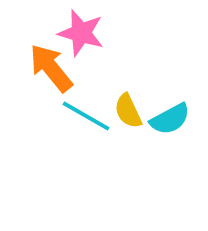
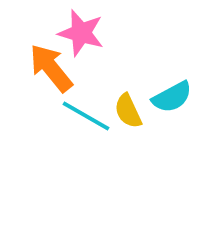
cyan semicircle: moved 2 px right, 22 px up
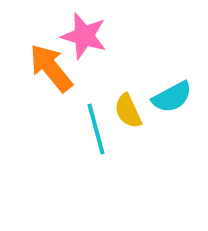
pink star: moved 3 px right, 3 px down
cyan line: moved 10 px right, 13 px down; rotated 45 degrees clockwise
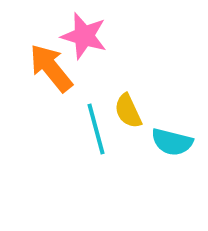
cyan semicircle: moved 45 px down; rotated 42 degrees clockwise
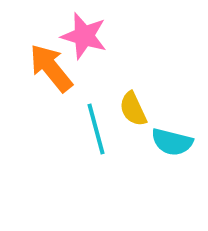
yellow semicircle: moved 5 px right, 2 px up
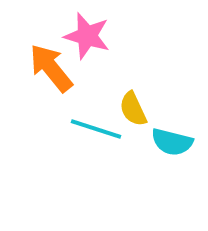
pink star: moved 3 px right
cyan line: rotated 57 degrees counterclockwise
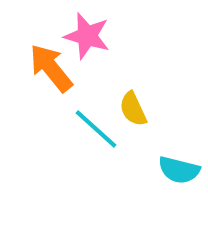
cyan line: rotated 24 degrees clockwise
cyan semicircle: moved 7 px right, 28 px down
